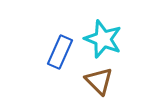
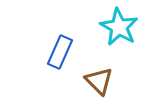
cyan star: moved 16 px right, 12 px up; rotated 9 degrees clockwise
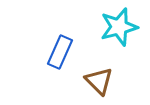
cyan star: rotated 27 degrees clockwise
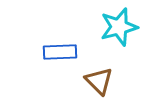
blue rectangle: rotated 64 degrees clockwise
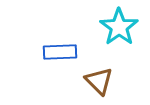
cyan star: rotated 21 degrees counterclockwise
